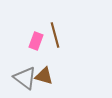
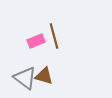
brown line: moved 1 px left, 1 px down
pink rectangle: rotated 48 degrees clockwise
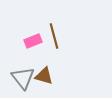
pink rectangle: moved 3 px left
gray triangle: moved 2 px left; rotated 15 degrees clockwise
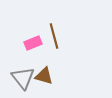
pink rectangle: moved 2 px down
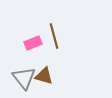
gray triangle: moved 1 px right
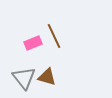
brown line: rotated 10 degrees counterclockwise
brown triangle: moved 3 px right, 1 px down
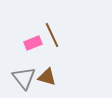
brown line: moved 2 px left, 1 px up
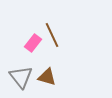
pink rectangle: rotated 30 degrees counterclockwise
gray triangle: moved 3 px left, 1 px up
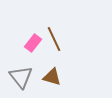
brown line: moved 2 px right, 4 px down
brown triangle: moved 5 px right
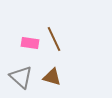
pink rectangle: moved 3 px left; rotated 60 degrees clockwise
gray triangle: rotated 10 degrees counterclockwise
